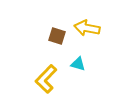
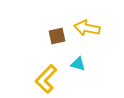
brown square: rotated 30 degrees counterclockwise
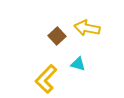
brown square: rotated 30 degrees counterclockwise
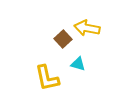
brown square: moved 6 px right, 3 px down
yellow L-shape: moved 1 px right, 1 px up; rotated 56 degrees counterclockwise
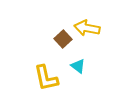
cyan triangle: moved 2 px down; rotated 21 degrees clockwise
yellow L-shape: moved 1 px left
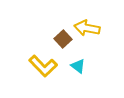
yellow L-shape: moved 3 px left, 12 px up; rotated 32 degrees counterclockwise
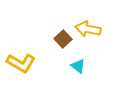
yellow arrow: moved 1 px right, 1 px down
yellow L-shape: moved 22 px left, 3 px up; rotated 16 degrees counterclockwise
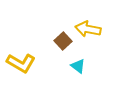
brown square: moved 2 px down
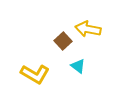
yellow L-shape: moved 14 px right, 11 px down
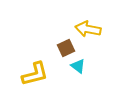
brown square: moved 3 px right, 7 px down; rotated 18 degrees clockwise
yellow L-shape: rotated 44 degrees counterclockwise
